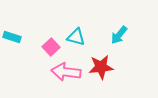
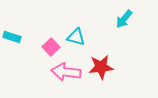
cyan arrow: moved 5 px right, 16 px up
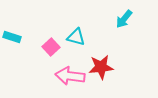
pink arrow: moved 4 px right, 4 px down
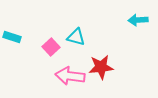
cyan arrow: moved 14 px right, 1 px down; rotated 48 degrees clockwise
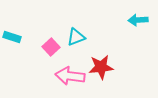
cyan triangle: rotated 36 degrees counterclockwise
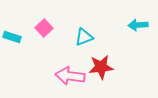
cyan arrow: moved 5 px down
cyan triangle: moved 8 px right
pink square: moved 7 px left, 19 px up
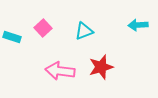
pink square: moved 1 px left
cyan triangle: moved 6 px up
red star: rotated 10 degrees counterclockwise
pink arrow: moved 10 px left, 5 px up
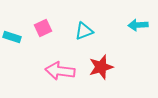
pink square: rotated 18 degrees clockwise
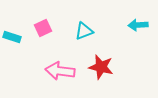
red star: rotated 30 degrees clockwise
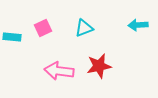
cyan triangle: moved 3 px up
cyan rectangle: rotated 12 degrees counterclockwise
red star: moved 2 px left, 1 px up; rotated 25 degrees counterclockwise
pink arrow: moved 1 px left
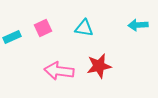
cyan triangle: rotated 30 degrees clockwise
cyan rectangle: rotated 30 degrees counterclockwise
